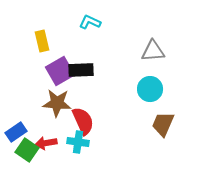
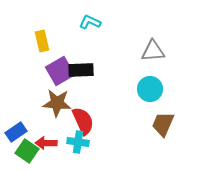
red arrow: rotated 10 degrees clockwise
green square: moved 1 px down
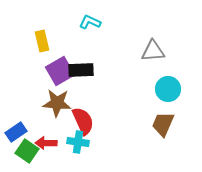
cyan circle: moved 18 px right
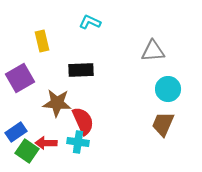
purple square: moved 40 px left, 7 px down
